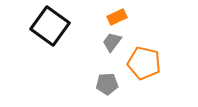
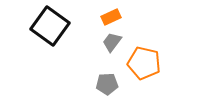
orange rectangle: moved 6 px left
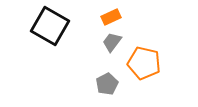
black square: rotated 6 degrees counterclockwise
gray pentagon: rotated 25 degrees counterclockwise
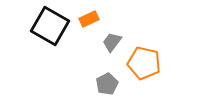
orange rectangle: moved 22 px left, 2 px down
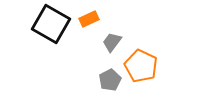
black square: moved 1 px right, 2 px up
orange pentagon: moved 3 px left, 3 px down; rotated 12 degrees clockwise
gray pentagon: moved 3 px right, 4 px up
